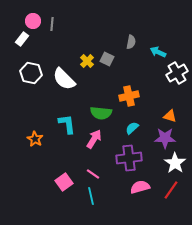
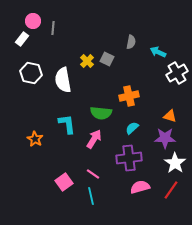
gray line: moved 1 px right, 4 px down
white semicircle: moved 1 px left, 1 px down; rotated 35 degrees clockwise
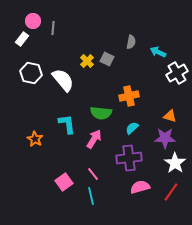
white semicircle: rotated 150 degrees clockwise
pink line: rotated 16 degrees clockwise
red line: moved 2 px down
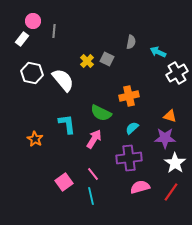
gray line: moved 1 px right, 3 px down
white hexagon: moved 1 px right
green semicircle: rotated 20 degrees clockwise
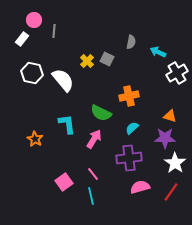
pink circle: moved 1 px right, 1 px up
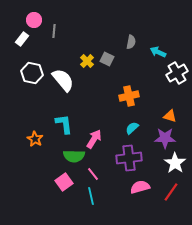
green semicircle: moved 27 px left, 43 px down; rotated 25 degrees counterclockwise
cyan L-shape: moved 3 px left
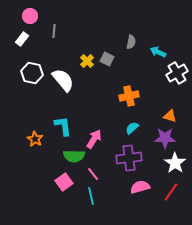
pink circle: moved 4 px left, 4 px up
cyan L-shape: moved 1 px left, 2 px down
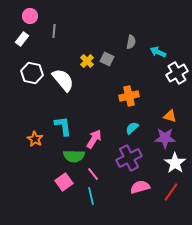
purple cross: rotated 20 degrees counterclockwise
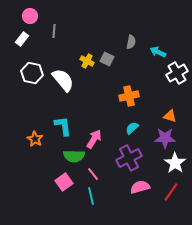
yellow cross: rotated 16 degrees counterclockwise
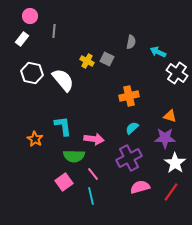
white cross: rotated 25 degrees counterclockwise
pink arrow: rotated 66 degrees clockwise
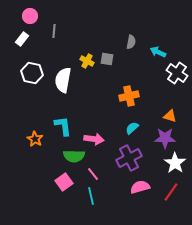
gray square: rotated 16 degrees counterclockwise
white semicircle: rotated 130 degrees counterclockwise
